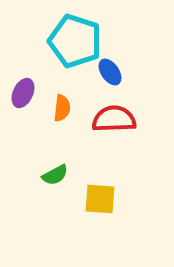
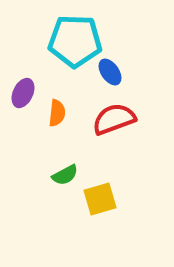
cyan pentagon: rotated 16 degrees counterclockwise
orange semicircle: moved 5 px left, 5 px down
red semicircle: rotated 18 degrees counterclockwise
green semicircle: moved 10 px right
yellow square: rotated 20 degrees counterclockwise
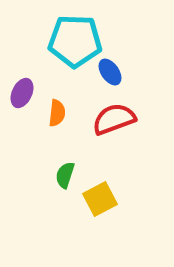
purple ellipse: moved 1 px left
green semicircle: rotated 136 degrees clockwise
yellow square: rotated 12 degrees counterclockwise
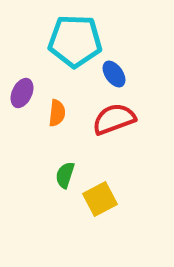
blue ellipse: moved 4 px right, 2 px down
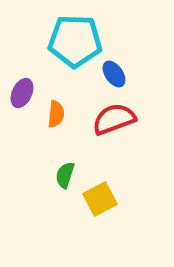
orange semicircle: moved 1 px left, 1 px down
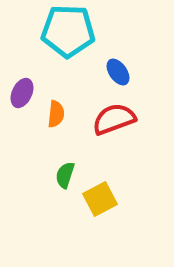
cyan pentagon: moved 7 px left, 10 px up
blue ellipse: moved 4 px right, 2 px up
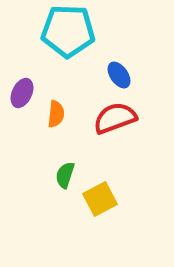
blue ellipse: moved 1 px right, 3 px down
red semicircle: moved 1 px right, 1 px up
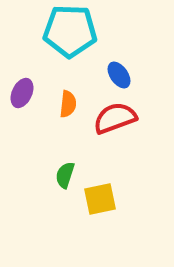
cyan pentagon: moved 2 px right
orange semicircle: moved 12 px right, 10 px up
yellow square: rotated 16 degrees clockwise
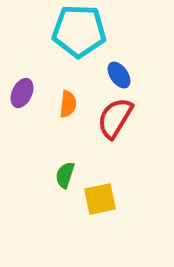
cyan pentagon: moved 9 px right
red semicircle: rotated 39 degrees counterclockwise
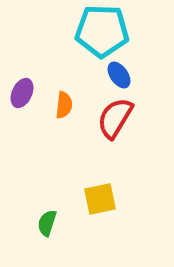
cyan pentagon: moved 23 px right
orange semicircle: moved 4 px left, 1 px down
green semicircle: moved 18 px left, 48 px down
